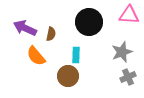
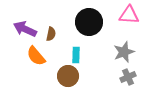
purple arrow: moved 1 px down
gray star: moved 2 px right
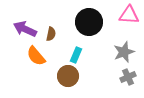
cyan rectangle: rotated 21 degrees clockwise
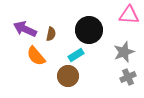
black circle: moved 8 px down
cyan rectangle: rotated 35 degrees clockwise
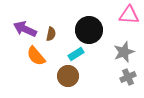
cyan rectangle: moved 1 px up
